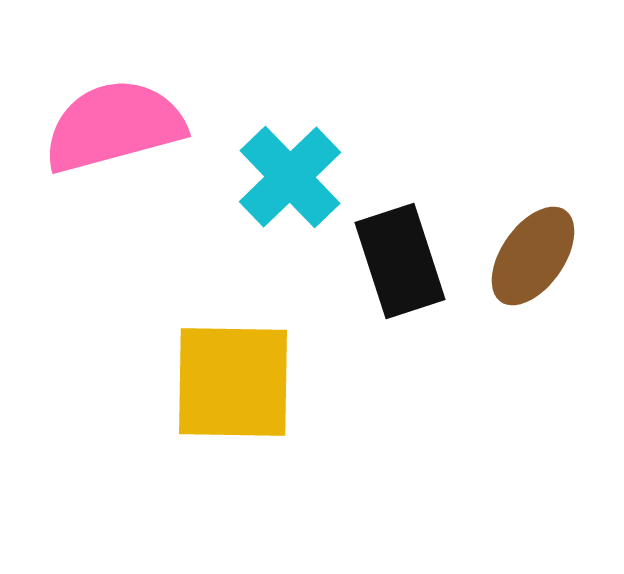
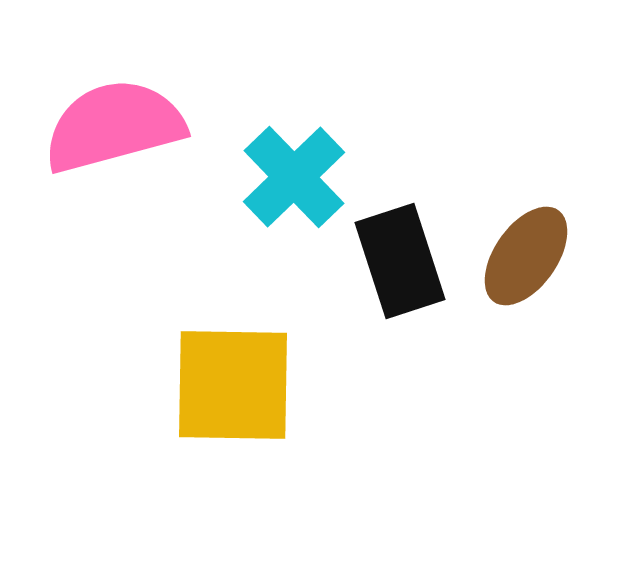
cyan cross: moved 4 px right
brown ellipse: moved 7 px left
yellow square: moved 3 px down
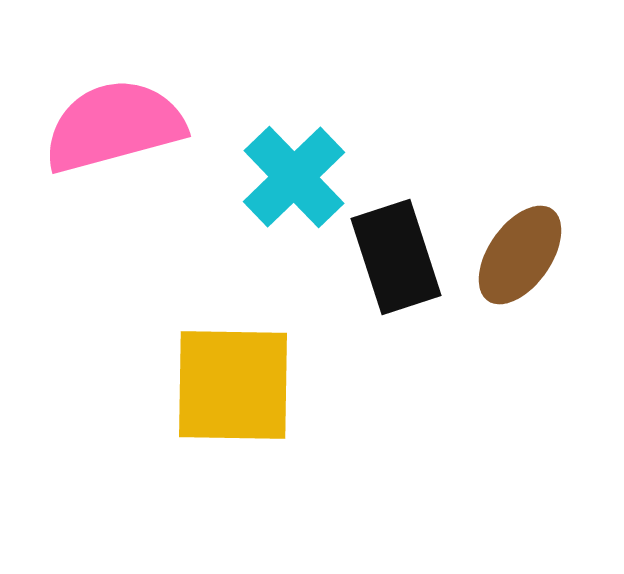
brown ellipse: moved 6 px left, 1 px up
black rectangle: moved 4 px left, 4 px up
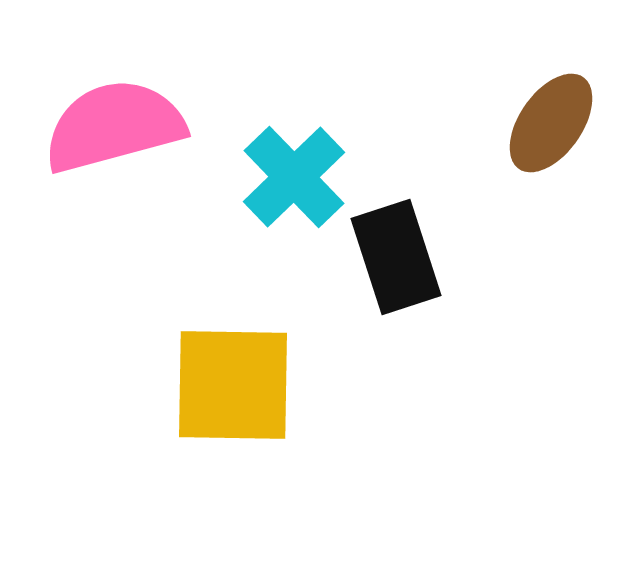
brown ellipse: moved 31 px right, 132 px up
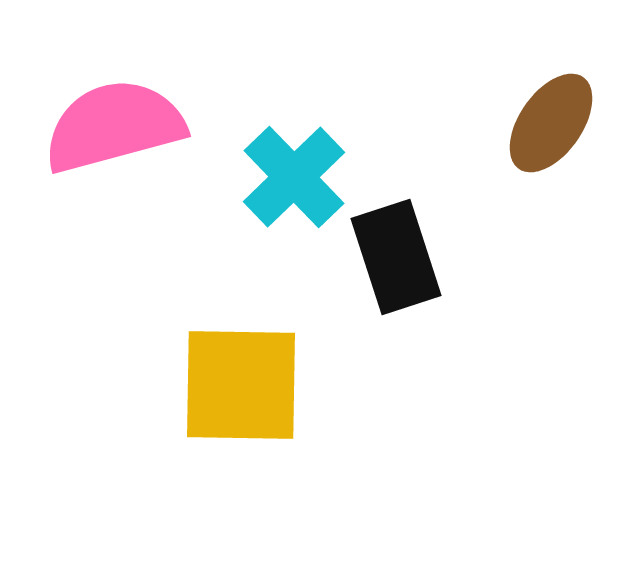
yellow square: moved 8 px right
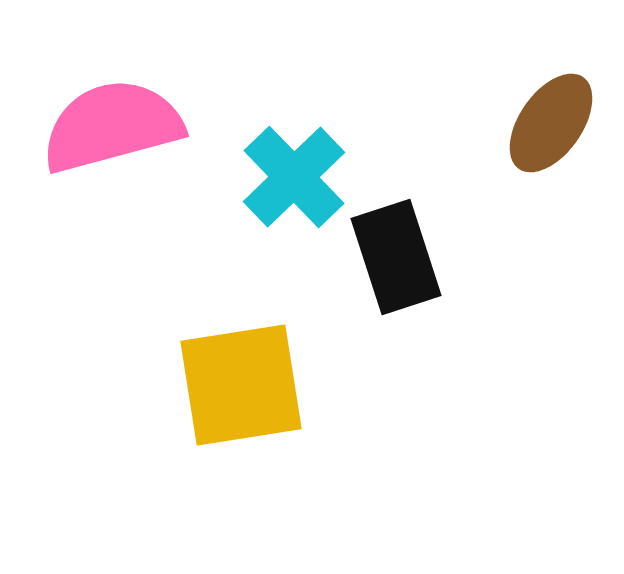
pink semicircle: moved 2 px left
yellow square: rotated 10 degrees counterclockwise
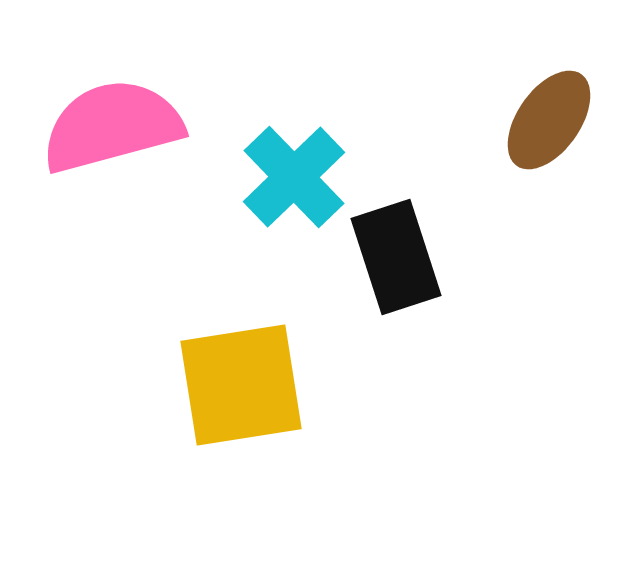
brown ellipse: moved 2 px left, 3 px up
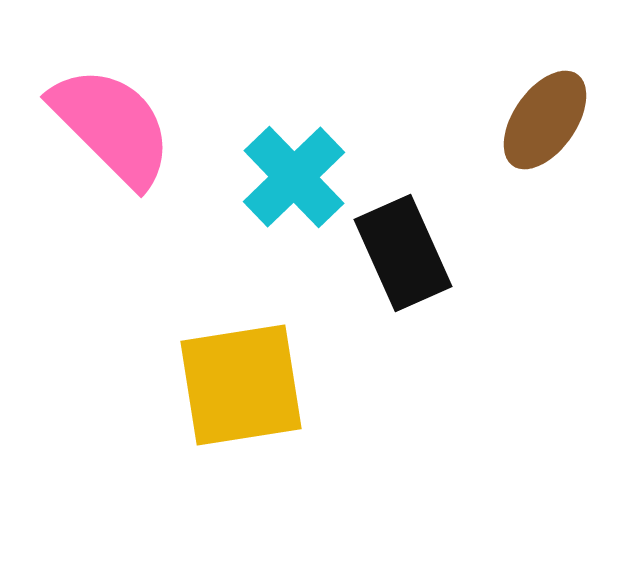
brown ellipse: moved 4 px left
pink semicircle: rotated 60 degrees clockwise
black rectangle: moved 7 px right, 4 px up; rotated 6 degrees counterclockwise
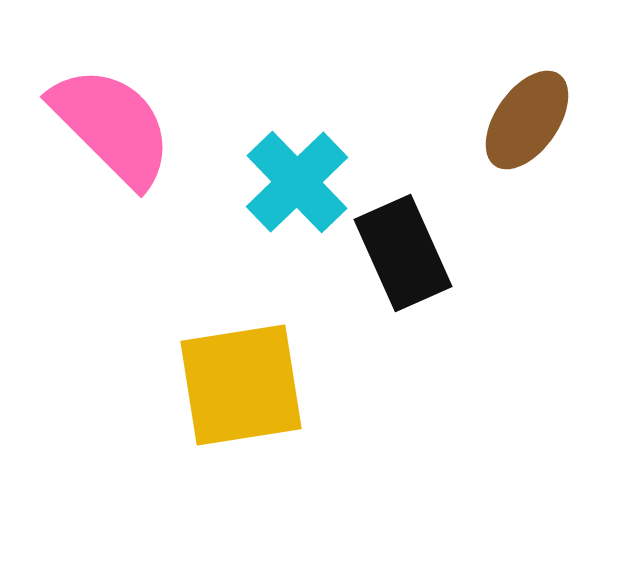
brown ellipse: moved 18 px left
cyan cross: moved 3 px right, 5 px down
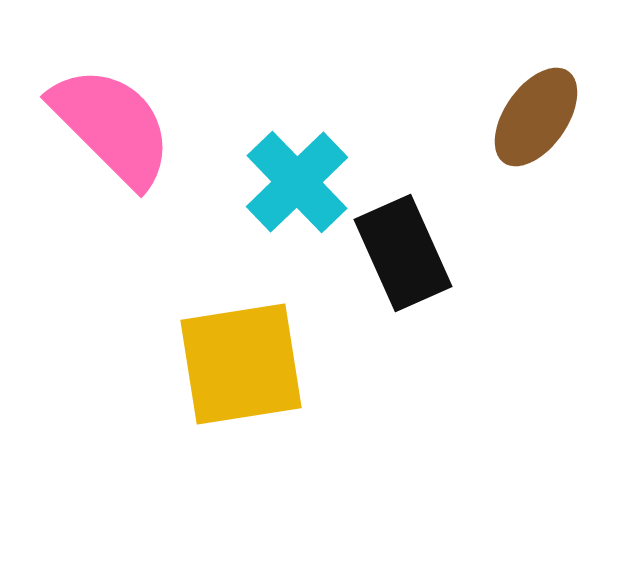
brown ellipse: moved 9 px right, 3 px up
yellow square: moved 21 px up
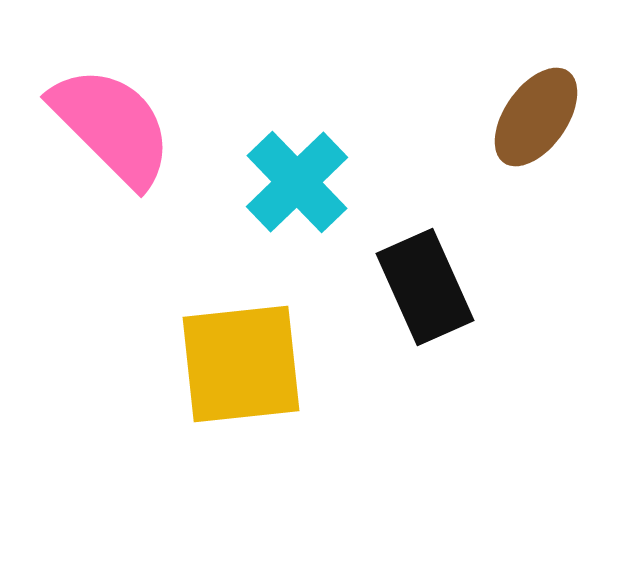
black rectangle: moved 22 px right, 34 px down
yellow square: rotated 3 degrees clockwise
